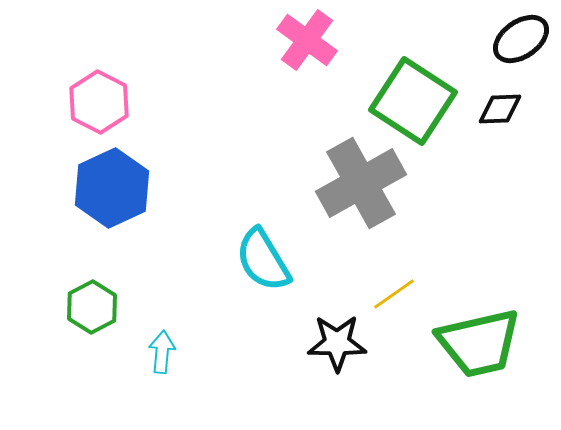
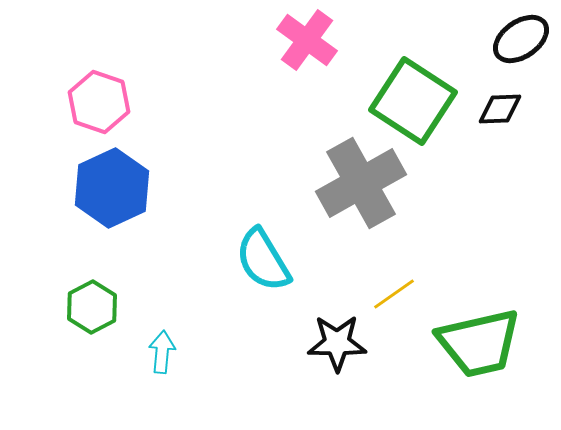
pink hexagon: rotated 8 degrees counterclockwise
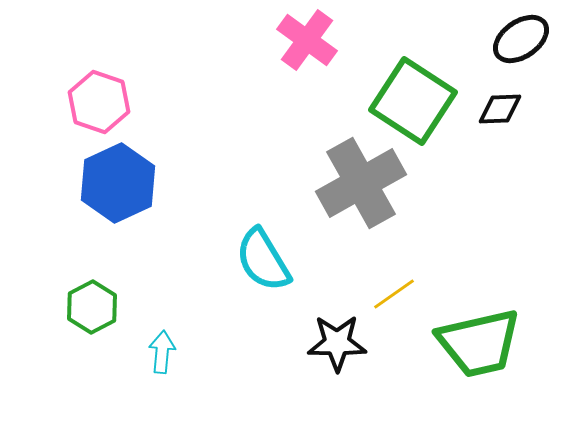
blue hexagon: moved 6 px right, 5 px up
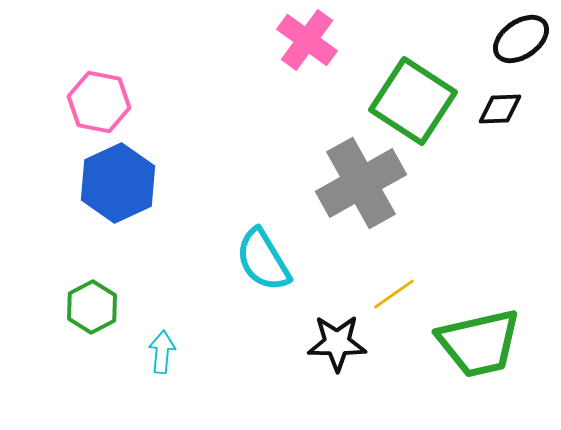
pink hexagon: rotated 8 degrees counterclockwise
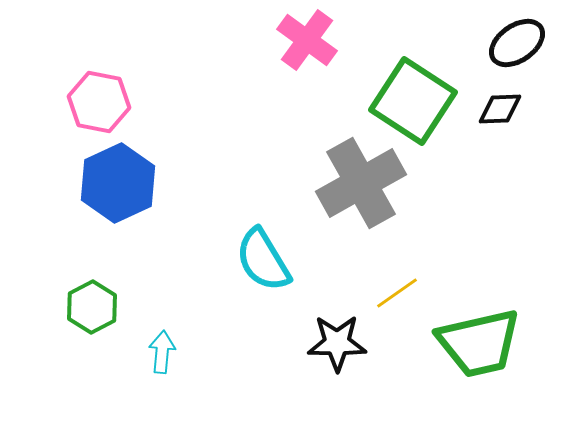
black ellipse: moved 4 px left, 4 px down
yellow line: moved 3 px right, 1 px up
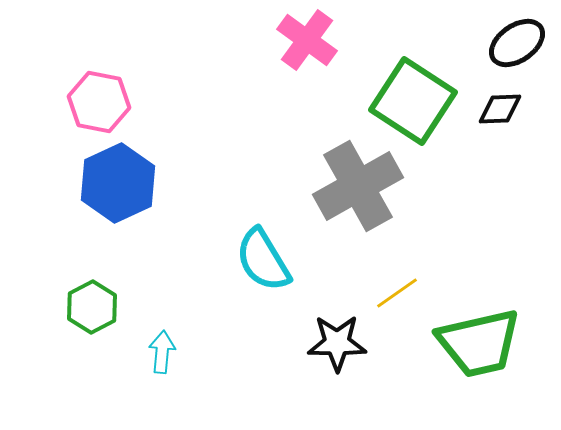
gray cross: moved 3 px left, 3 px down
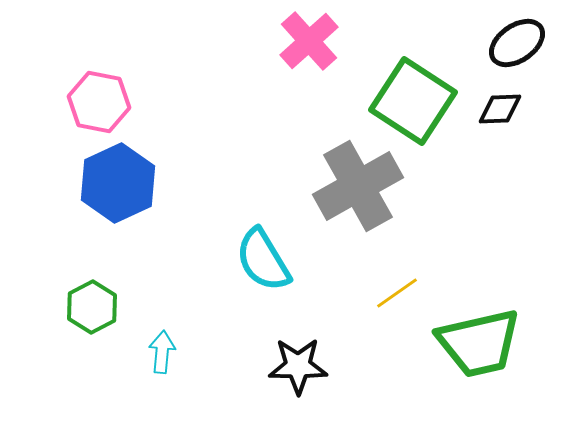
pink cross: moved 2 px right, 1 px down; rotated 12 degrees clockwise
black star: moved 39 px left, 23 px down
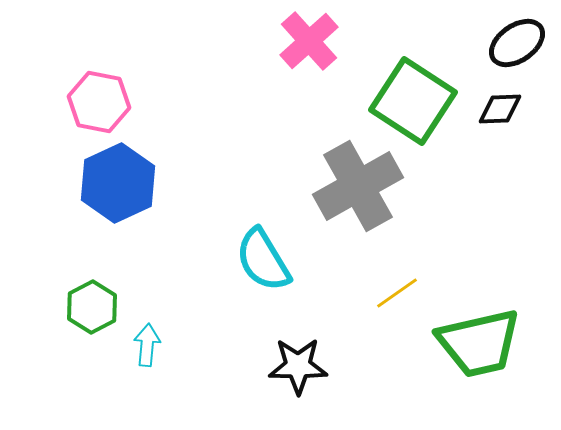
cyan arrow: moved 15 px left, 7 px up
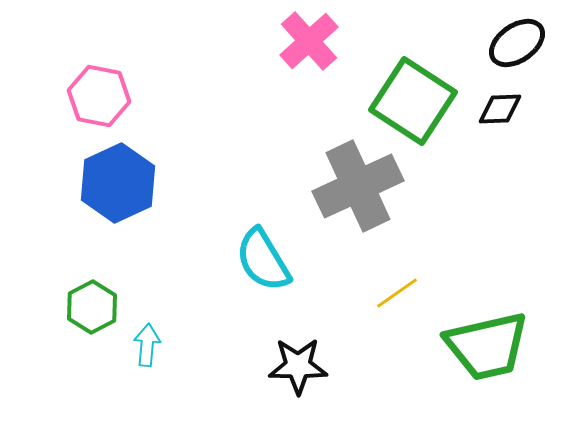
pink hexagon: moved 6 px up
gray cross: rotated 4 degrees clockwise
green trapezoid: moved 8 px right, 3 px down
